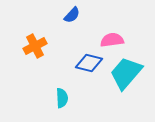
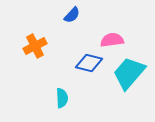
cyan trapezoid: moved 3 px right
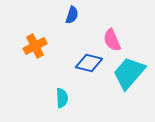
blue semicircle: rotated 24 degrees counterclockwise
pink semicircle: rotated 105 degrees counterclockwise
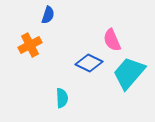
blue semicircle: moved 24 px left
orange cross: moved 5 px left, 1 px up
blue diamond: rotated 12 degrees clockwise
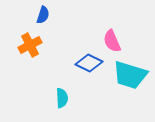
blue semicircle: moved 5 px left
pink semicircle: moved 1 px down
cyan trapezoid: moved 1 px right, 2 px down; rotated 114 degrees counterclockwise
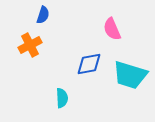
pink semicircle: moved 12 px up
blue diamond: moved 1 px down; rotated 36 degrees counterclockwise
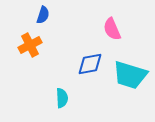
blue diamond: moved 1 px right
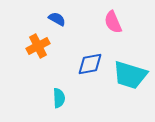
blue semicircle: moved 14 px right, 4 px down; rotated 78 degrees counterclockwise
pink semicircle: moved 1 px right, 7 px up
orange cross: moved 8 px right, 1 px down
cyan semicircle: moved 3 px left
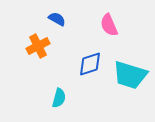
pink semicircle: moved 4 px left, 3 px down
blue diamond: rotated 8 degrees counterclockwise
cyan semicircle: rotated 18 degrees clockwise
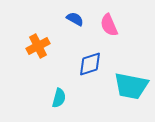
blue semicircle: moved 18 px right
cyan trapezoid: moved 1 px right, 11 px down; rotated 6 degrees counterclockwise
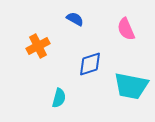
pink semicircle: moved 17 px right, 4 px down
